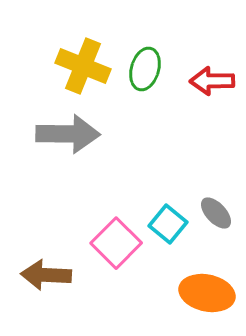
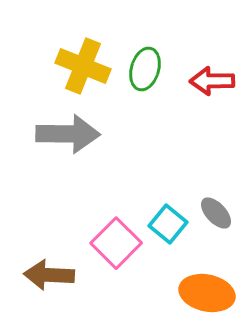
brown arrow: moved 3 px right
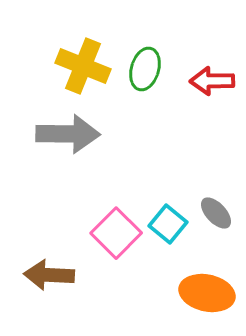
pink square: moved 10 px up
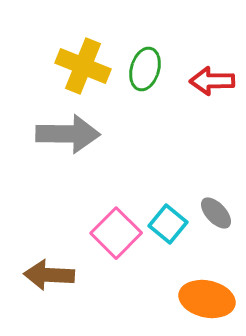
orange ellipse: moved 6 px down
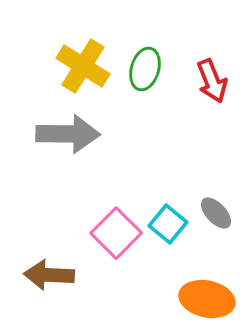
yellow cross: rotated 10 degrees clockwise
red arrow: rotated 111 degrees counterclockwise
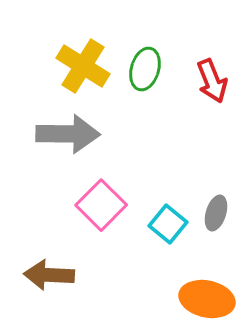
gray ellipse: rotated 60 degrees clockwise
pink square: moved 15 px left, 28 px up
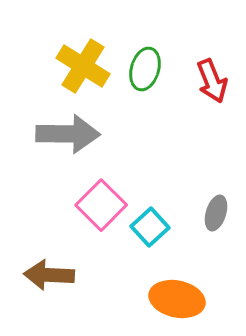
cyan square: moved 18 px left, 3 px down; rotated 9 degrees clockwise
orange ellipse: moved 30 px left
